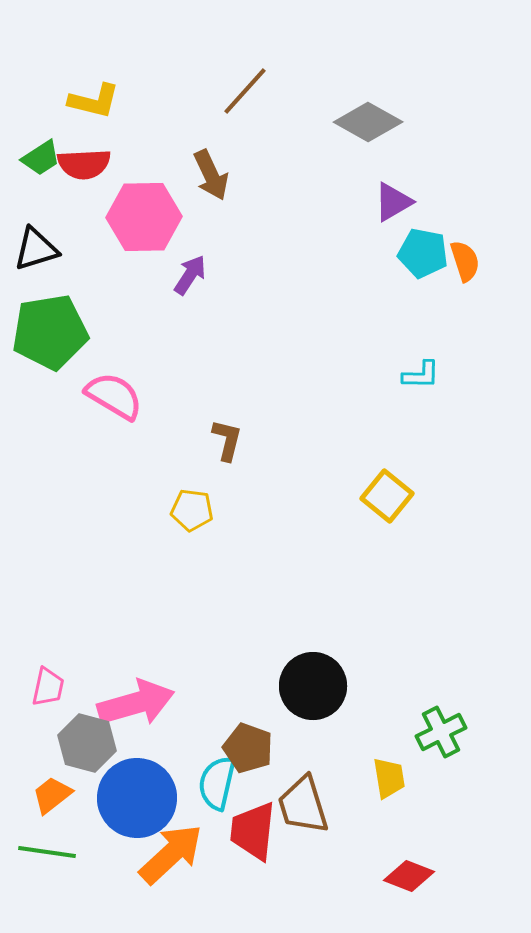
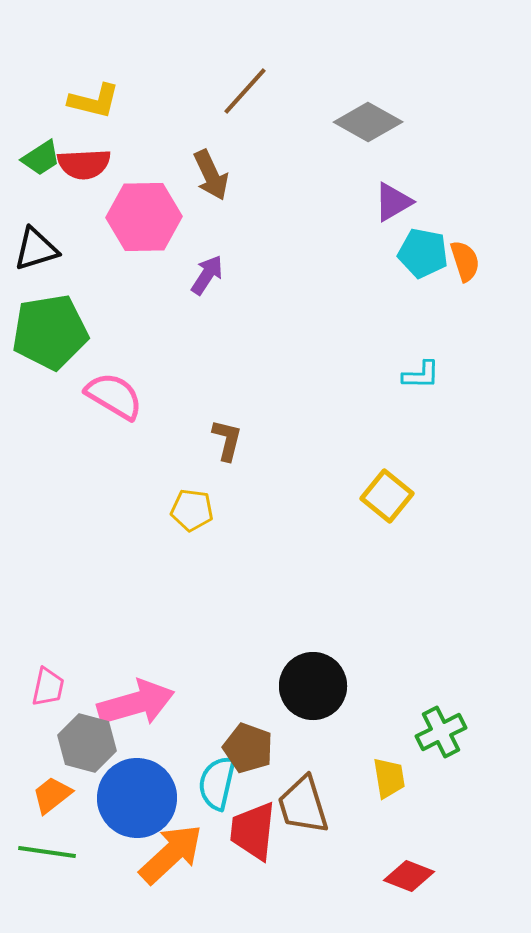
purple arrow: moved 17 px right
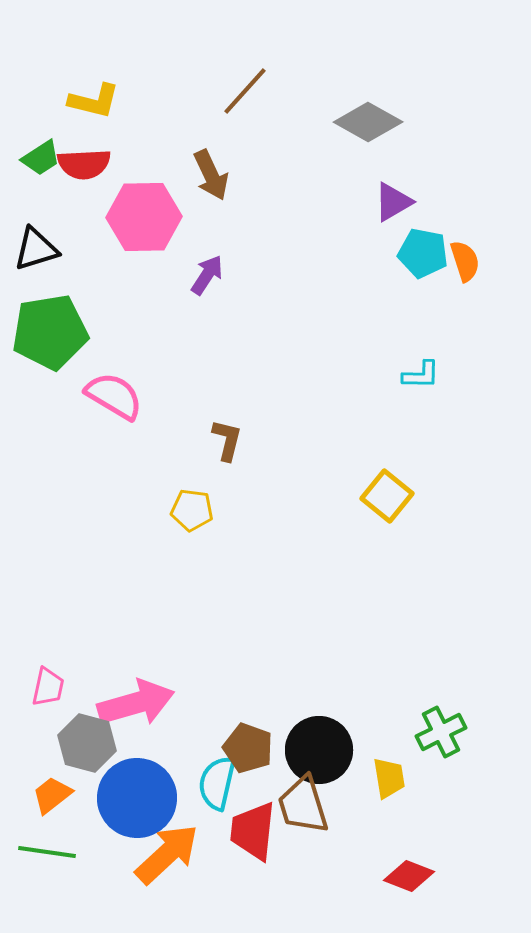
black circle: moved 6 px right, 64 px down
orange arrow: moved 4 px left
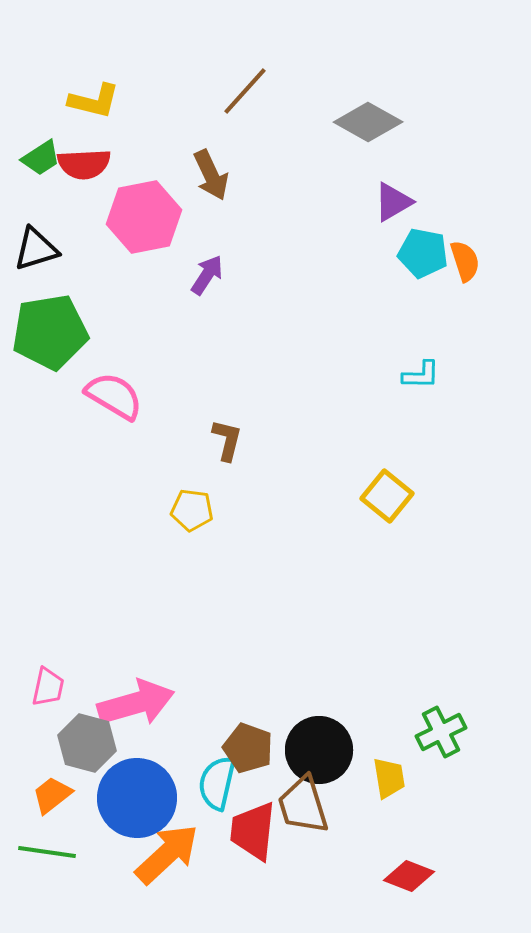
pink hexagon: rotated 10 degrees counterclockwise
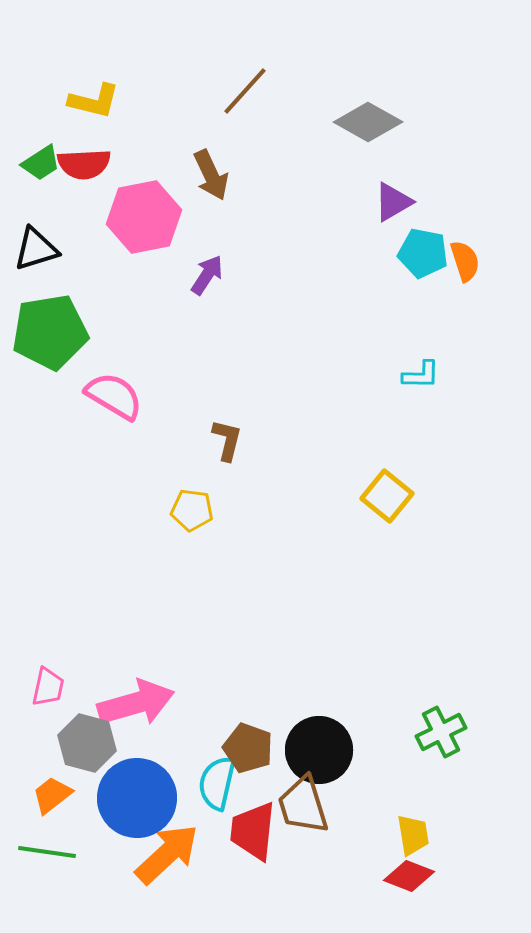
green trapezoid: moved 5 px down
yellow trapezoid: moved 24 px right, 57 px down
